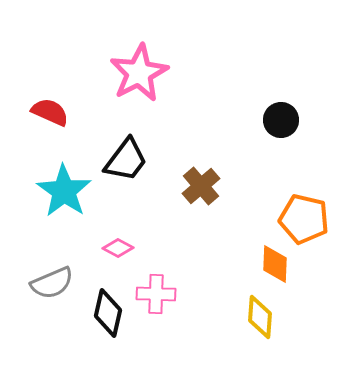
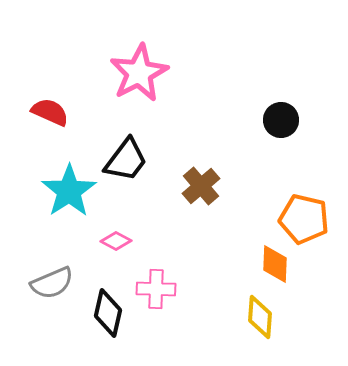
cyan star: moved 5 px right; rotated 4 degrees clockwise
pink diamond: moved 2 px left, 7 px up
pink cross: moved 5 px up
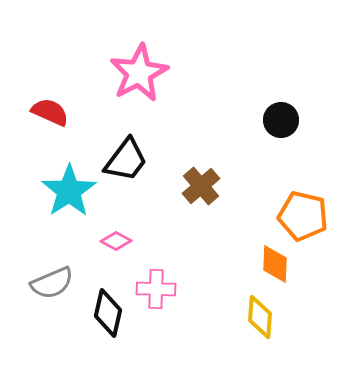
orange pentagon: moved 1 px left, 3 px up
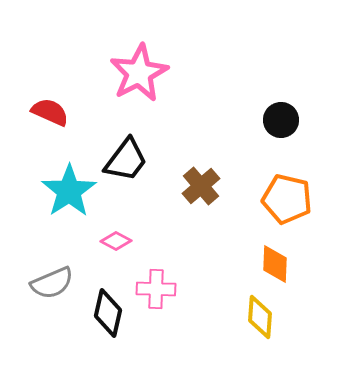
orange pentagon: moved 16 px left, 17 px up
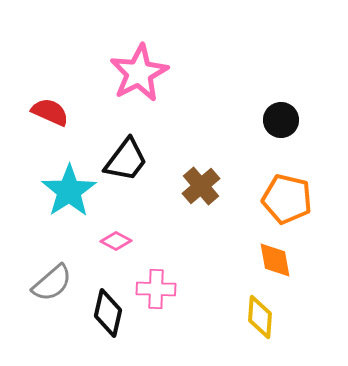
orange diamond: moved 4 px up; rotated 12 degrees counterclockwise
gray semicircle: rotated 18 degrees counterclockwise
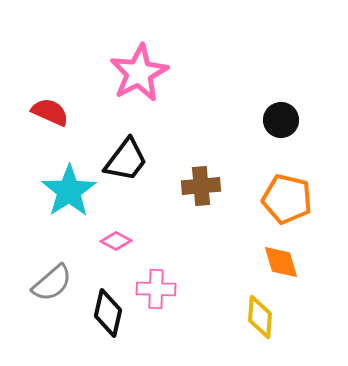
brown cross: rotated 36 degrees clockwise
orange diamond: moved 6 px right, 2 px down; rotated 6 degrees counterclockwise
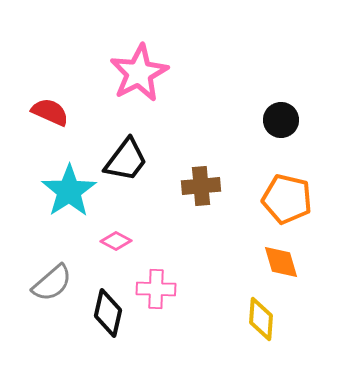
yellow diamond: moved 1 px right, 2 px down
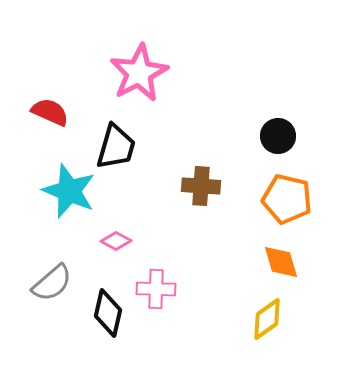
black circle: moved 3 px left, 16 px down
black trapezoid: moved 10 px left, 13 px up; rotated 21 degrees counterclockwise
brown cross: rotated 9 degrees clockwise
cyan star: rotated 16 degrees counterclockwise
yellow diamond: moved 6 px right; rotated 51 degrees clockwise
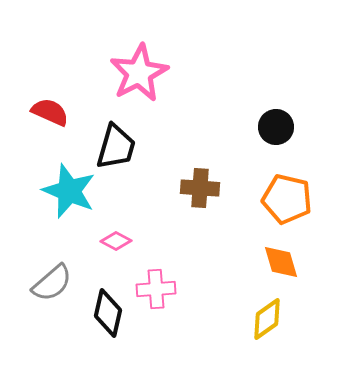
black circle: moved 2 px left, 9 px up
brown cross: moved 1 px left, 2 px down
pink cross: rotated 6 degrees counterclockwise
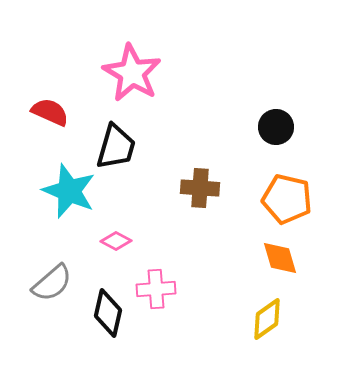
pink star: moved 7 px left; rotated 14 degrees counterclockwise
orange diamond: moved 1 px left, 4 px up
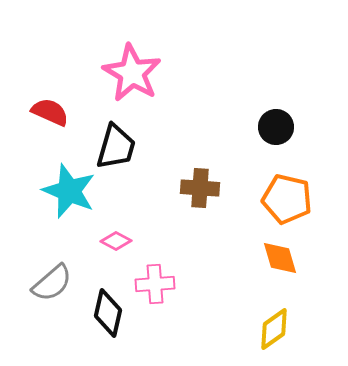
pink cross: moved 1 px left, 5 px up
yellow diamond: moved 7 px right, 10 px down
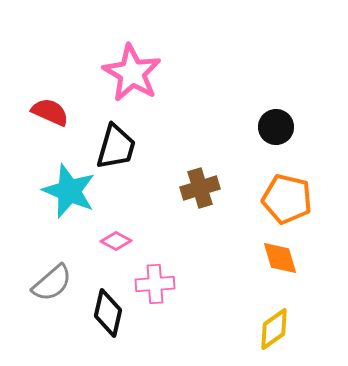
brown cross: rotated 21 degrees counterclockwise
